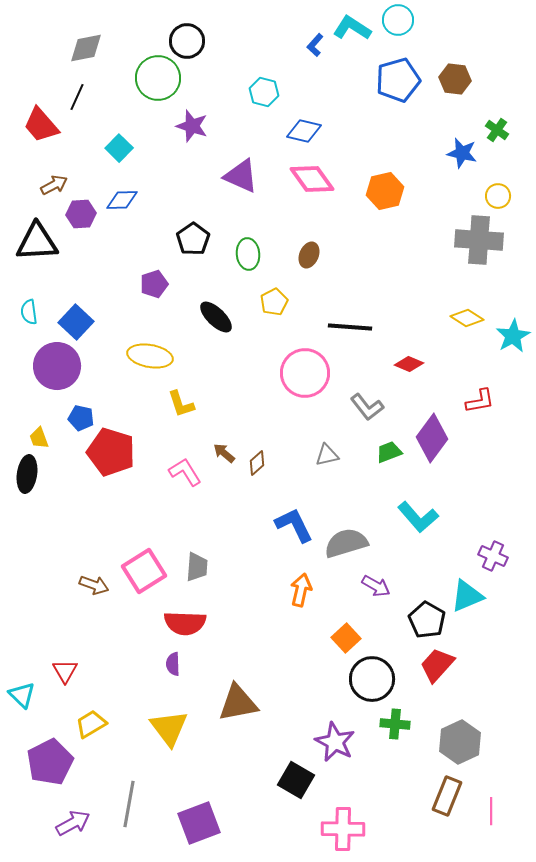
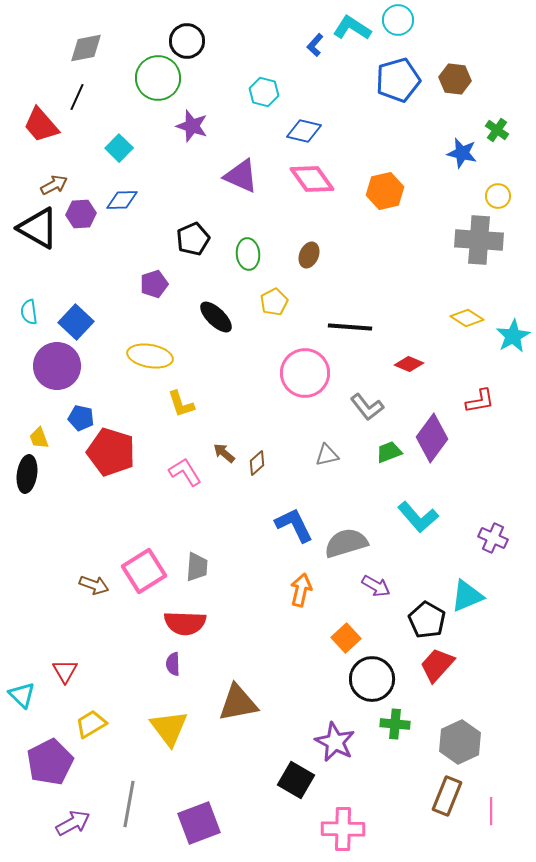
black pentagon at (193, 239): rotated 12 degrees clockwise
black triangle at (37, 242): moved 1 px right, 14 px up; rotated 33 degrees clockwise
purple cross at (493, 556): moved 18 px up
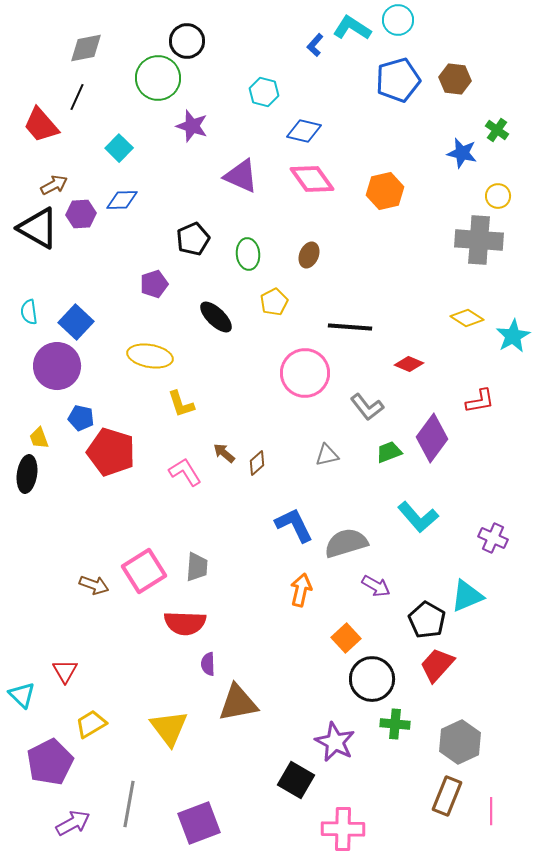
purple semicircle at (173, 664): moved 35 px right
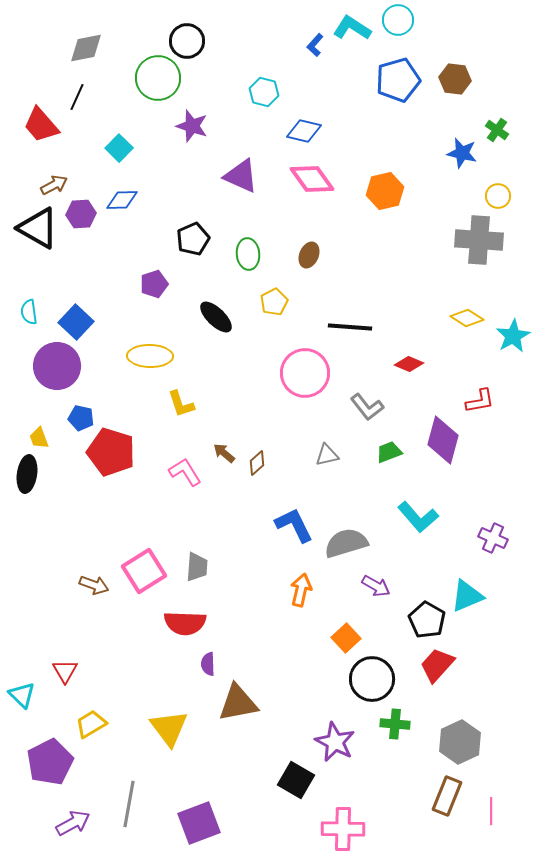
yellow ellipse at (150, 356): rotated 9 degrees counterclockwise
purple diamond at (432, 438): moved 11 px right, 2 px down; rotated 21 degrees counterclockwise
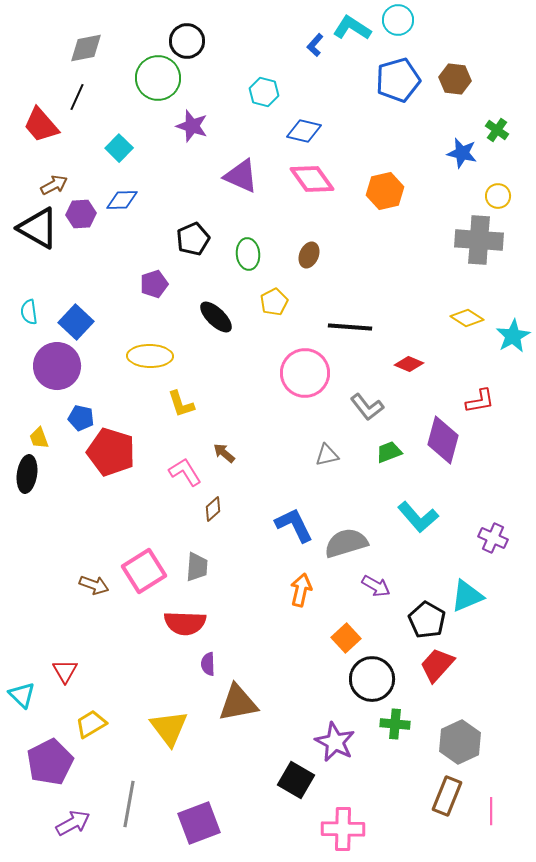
brown diamond at (257, 463): moved 44 px left, 46 px down
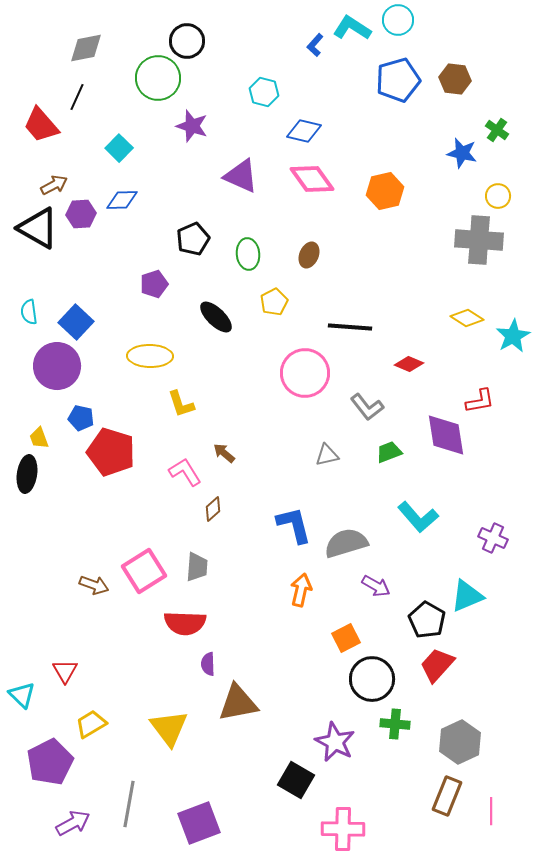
purple diamond at (443, 440): moved 3 px right, 5 px up; rotated 24 degrees counterclockwise
blue L-shape at (294, 525): rotated 12 degrees clockwise
orange square at (346, 638): rotated 16 degrees clockwise
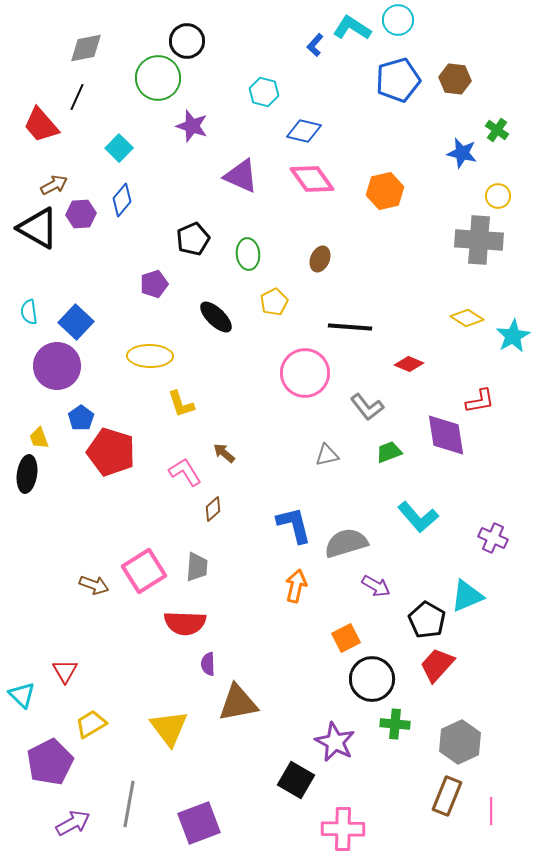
blue diamond at (122, 200): rotated 48 degrees counterclockwise
brown ellipse at (309, 255): moved 11 px right, 4 px down
blue pentagon at (81, 418): rotated 25 degrees clockwise
orange arrow at (301, 590): moved 5 px left, 4 px up
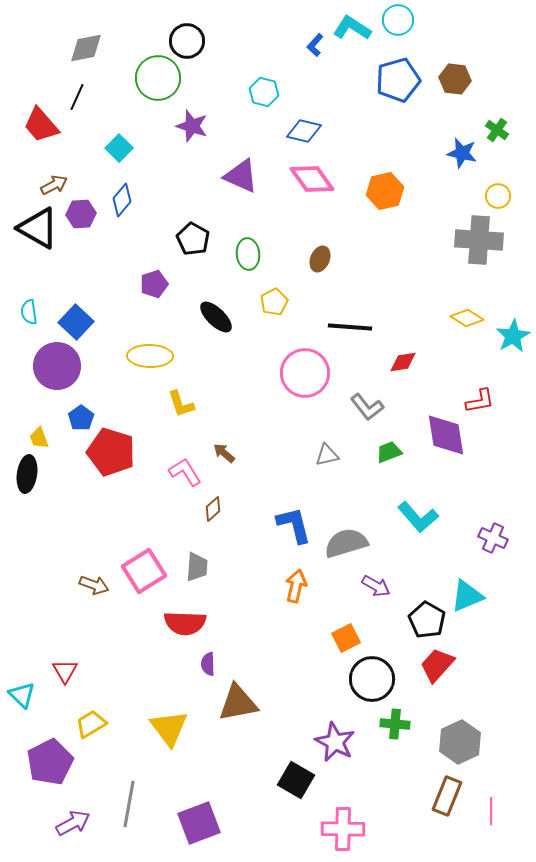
black pentagon at (193, 239): rotated 20 degrees counterclockwise
red diamond at (409, 364): moved 6 px left, 2 px up; rotated 32 degrees counterclockwise
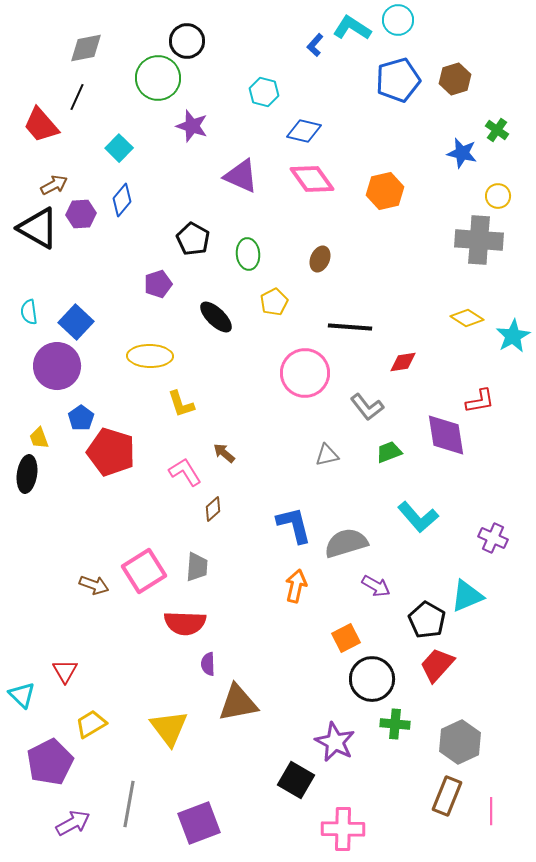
brown hexagon at (455, 79): rotated 24 degrees counterclockwise
purple pentagon at (154, 284): moved 4 px right
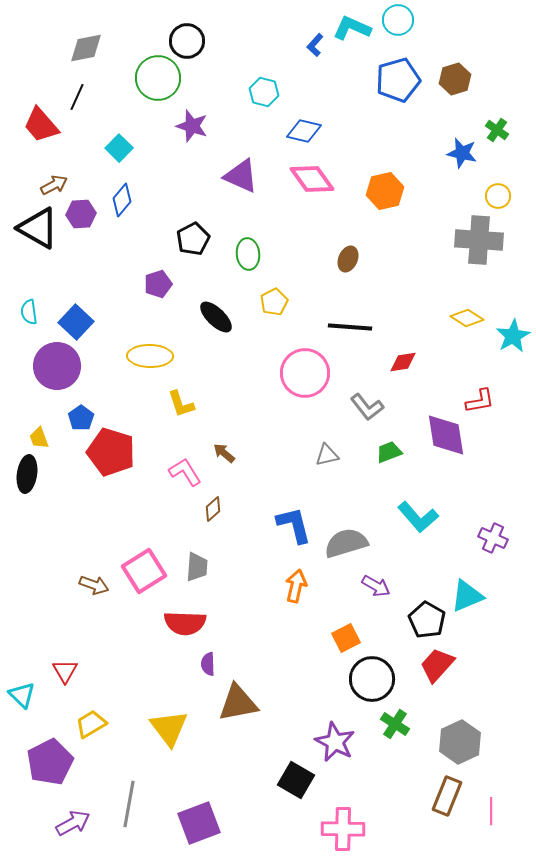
cyan L-shape at (352, 28): rotated 9 degrees counterclockwise
black pentagon at (193, 239): rotated 16 degrees clockwise
brown ellipse at (320, 259): moved 28 px right
green cross at (395, 724): rotated 28 degrees clockwise
